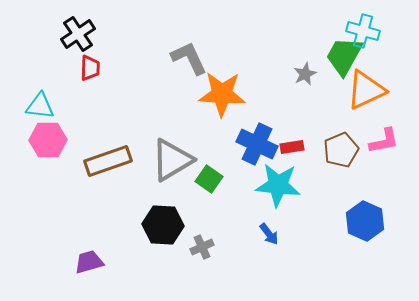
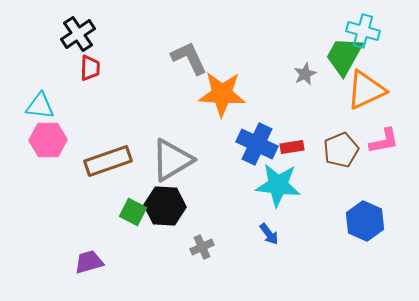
green square: moved 76 px left, 33 px down; rotated 8 degrees counterclockwise
black hexagon: moved 2 px right, 19 px up
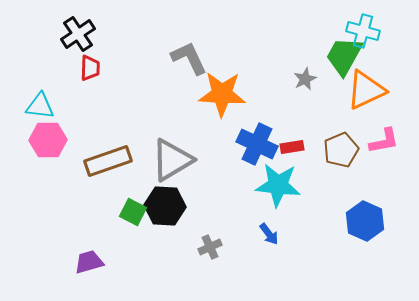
gray star: moved 5 px down
gray cross: moved 8 px right
